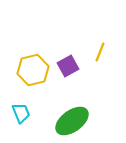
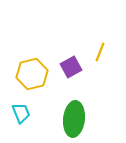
purple square: moved 3 px right, 1 px down
yellow hexagon: moved 1 px left, 4 px down
green ellipse: moved 2 px right, 2 px up; rotated 48 degrees counterclockwise
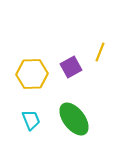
yellow hexagon: rotated 12 degrees clockwise
cyan trapezoid: moved 10 px right, 7 px down
green ellipse: rotated 44 degrees counterclockwise
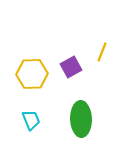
yellow line: moved 2 px right
green ellipse: moved 7 px right; rotated 36 degrees clockwise
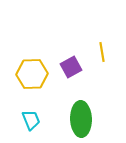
yellow line: rotated 30 degrees counterclockwise
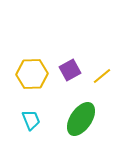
yellow line: moved 24 px down; rotated 60 degrees clockwise
purple square: moved 1 px left, 3 px down
green ellipse: rotated 36 degrees clockwise
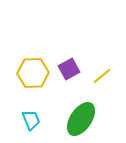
purple square: moved 1 px left, 1 px up
yellow hexagon: moved 1 px right, 1 px up
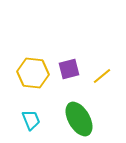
purple square: rotated 15 degrees clockwise
yellow hexagon: rotated 8 degrees clockwise
green ellipse: moved 2 px left; rotated 64 degrees counterclockwise
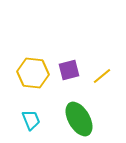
purple square: moved 1 px down
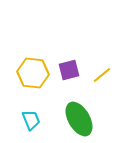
yellow line: moved 1 px up
